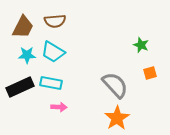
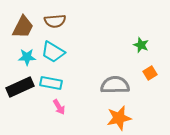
cyan star: moved 2 px down
orange square: rotated 16 degrees counterclockwise
gray semicircle: rotated 48 degrees counterclockwise
pink arrow: rotated 56 degrees clockwise
orange star: moved 2 px right; rotated 20 degrees clockwise
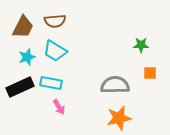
green star: rotated 21 degrees counterclockwise
cyan trapezoid: moved 2 px right, 1 px up
cyan star: rotated 18 degrees counterclockwise
orange square: rotated 32 degrees clockwise
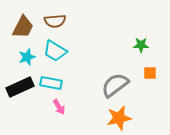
gray semicircle: rotated 36 degrees counterclockwise
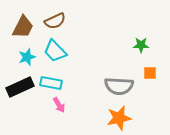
brown semicircle: rotated 20 degrees counterclockwise
cyan trapezoid: rotated 15 degrees clockwise
gray semicircle: moved 4 px right, 1 px down; rotated 140 degrees counterclockwise
pink arrow: moved 2 px up
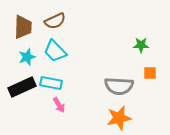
brown trapezoid: rotated 25 degrees counterclockwise
black rectangle: moved 2 px right
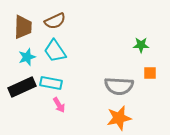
cyan trapezoid: rotated 10 degrees clockwise
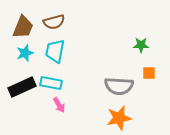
brown semicircle: moved 1 px left, 1 px down; rotated 10 degrees clockwise
brown trapezoid: rotated 20 degrees clockwise
cyan trapezoid: rotated 45 degrees clockwise
cyan star: moved 2 px left, 4 px up
orange square: moved 1 px left
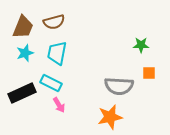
cyan trapezoid: moved 2 px right, 2 px down
cyan rectangle: rotated 15 degrees clockwise
black rectangle: moved 6 px down
orange star: moved 9 px left, 1 px up
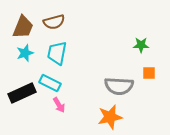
cyan rectangle: moved 1 px left
